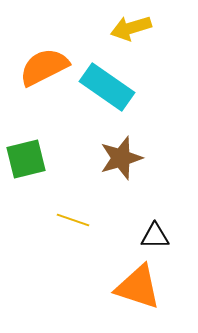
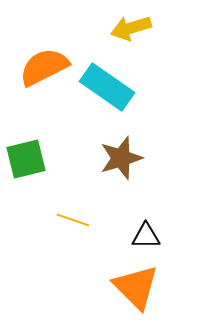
black triangle: moved 9 px left
orange triangle: moved 2 px left; rotated 27 degrees clockwise
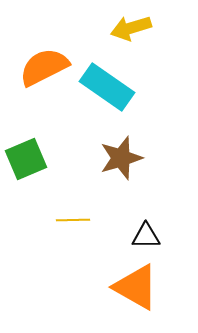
green square: rotated 9 degrees counterclockwise
yellow line: rotated 20 degrees counterclockwise
orange triangle: rotated 15 degrees counterclockwise
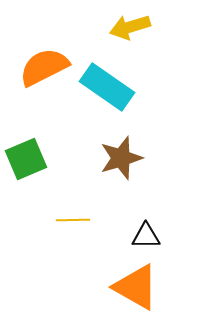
yellow arrow: moved 1 px left, 1 px up
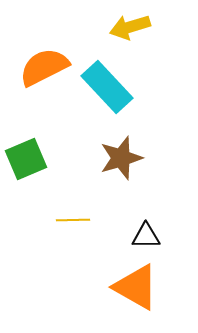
cyan rectangle: rotated 12 degrees clockwise
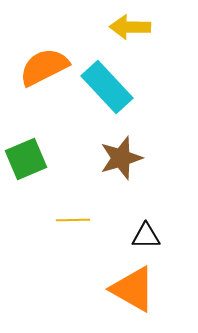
yellow arrow: rotated 18 degrees clockwise
orange triangle: moved 3 px left, 2 px down
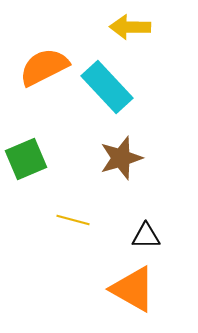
yellow line: rotated 16 degrees clockwise
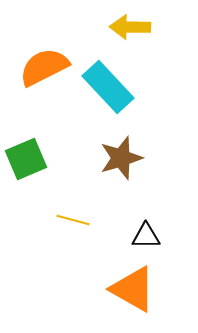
cyan rectangle: moved 1 px right
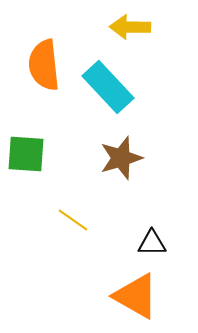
orange semicircle: moved 2 px up; rotated 69 degrees counterclockwise
green square: moved 5 px up; rotated 27 degrees clockwise
yellow line: rotated 20 degrees clockwise
black triangle: moved 6 px right, 7 px down
orange triangle: moved 3 px right, 7 px down
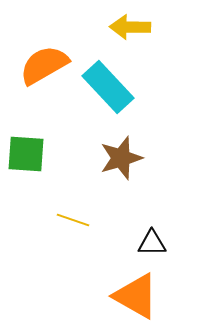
orange semicircle: rotated 66 degrees clockwise
yellow line: rotated 16 degrees counterclockwise
